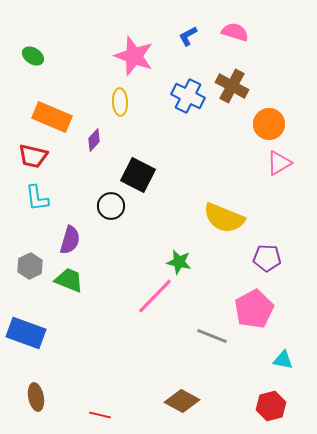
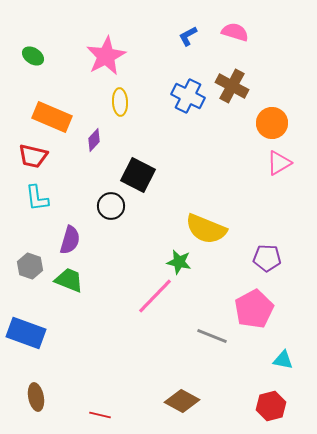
pink star: moved 28 px left; rotated 24 degrees clockwise
orange circle: moved 3 px right, 1 px up
yellow semicircle: moved 18 px left, 11 px down
gray hexagon: rotated 15 degrees counterclockwise
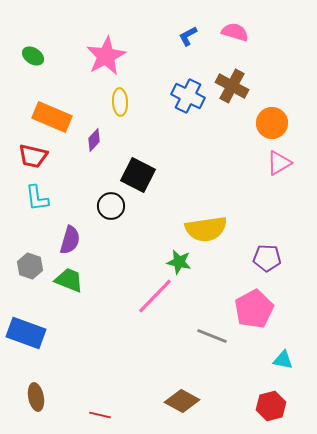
yellow semicircle: rotated 30 degrees counterclockwise
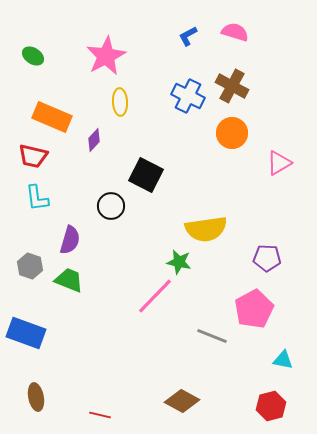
orange circle: moved 40 px left, 10 px down
black square: moved 8 px right
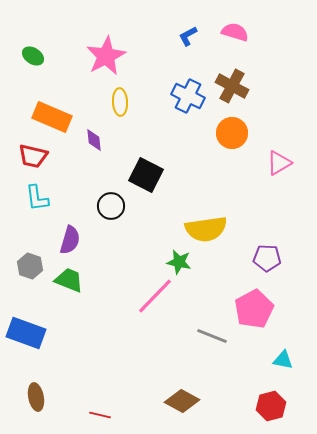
purple diamond: rotated 50 degrees counterclockwise
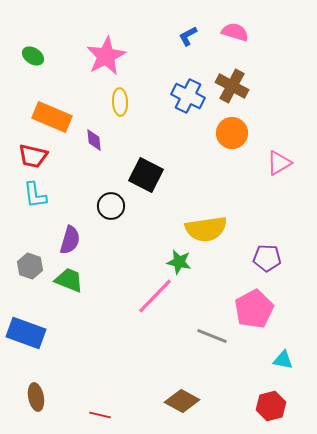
cyan L-shape: moved 2 px left, 3 px up
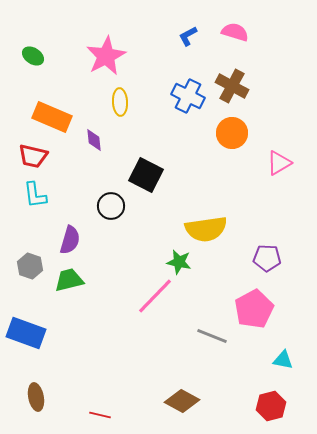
green trapezoid: rotated 36 degrees counterclockwise
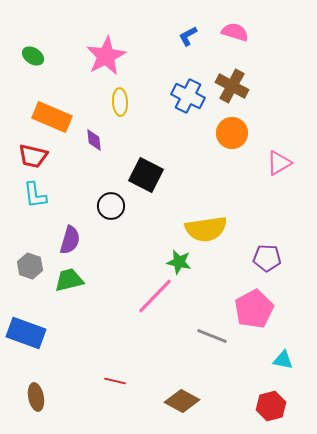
red line: moved 15 px right, 34 px up
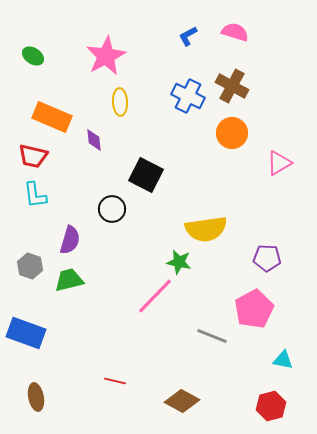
black circle: moved 1 px right, 3 px down
